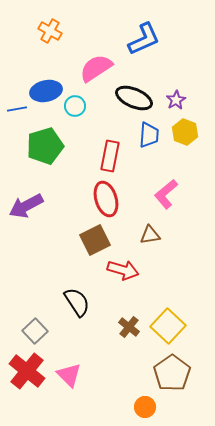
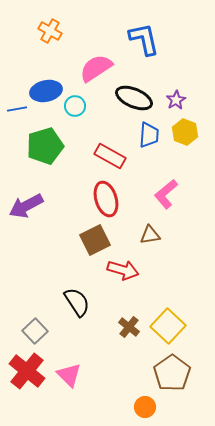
blue L-shape: rotated 78 degrees counterclockwise
red rectangle: rotated 72 degrees counterclockwise
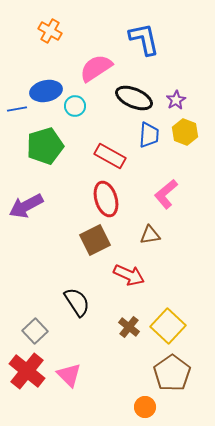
red arrow: moved 6 px right, 5 px down; rotated 8 degrees clockwise
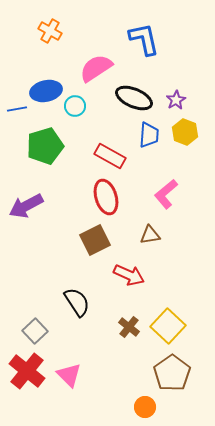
red ellipse: moved 2 px up
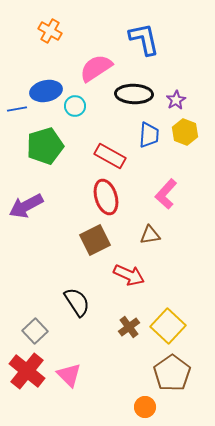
black ellipse: moved 4 px up; rotated 21 degrees counterclockwise
pink L-shape: rotated 8 degrees counterclockwise
brown cross: rotated 15 degrees clockwise
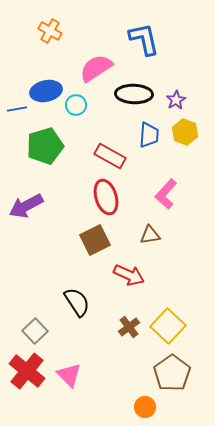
cyan circle: moved 1 px right, 1 px up
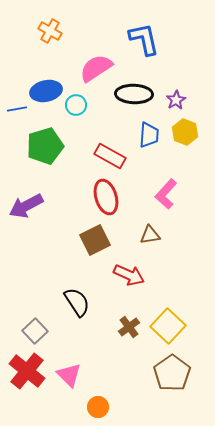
orange circle: moved 47 px left
